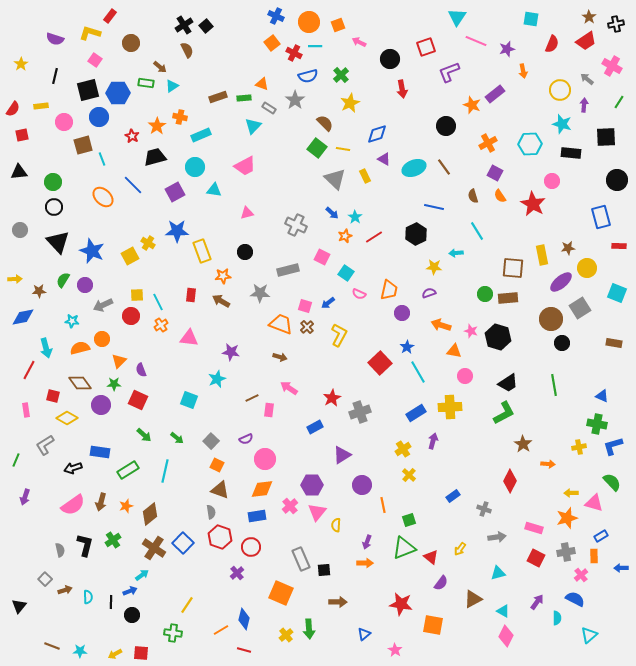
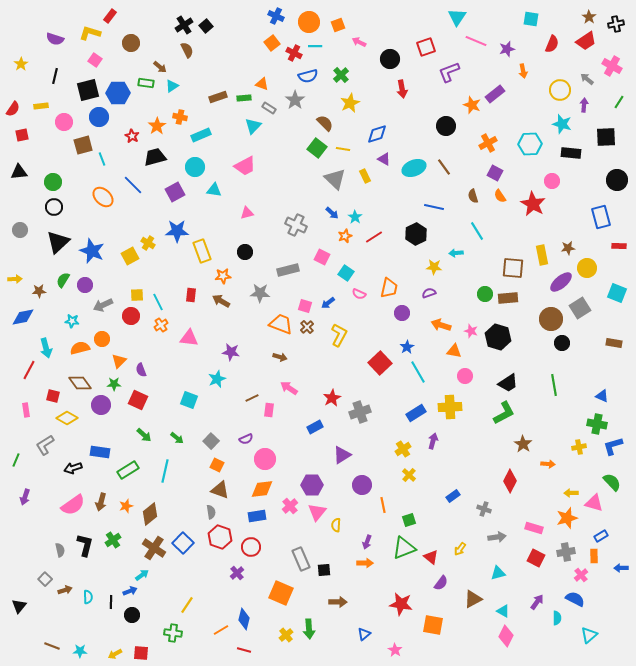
black triangle at (58, 242): rotated 30 degrees clockwise
orange trapezoid at (389, 290): moved 2 px up
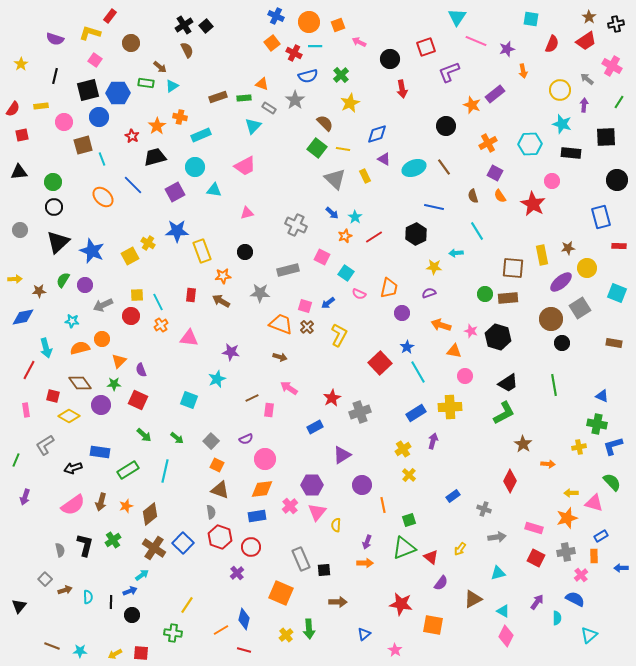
yellow diamond at (67, 418): moved 2 px right, 2 px up
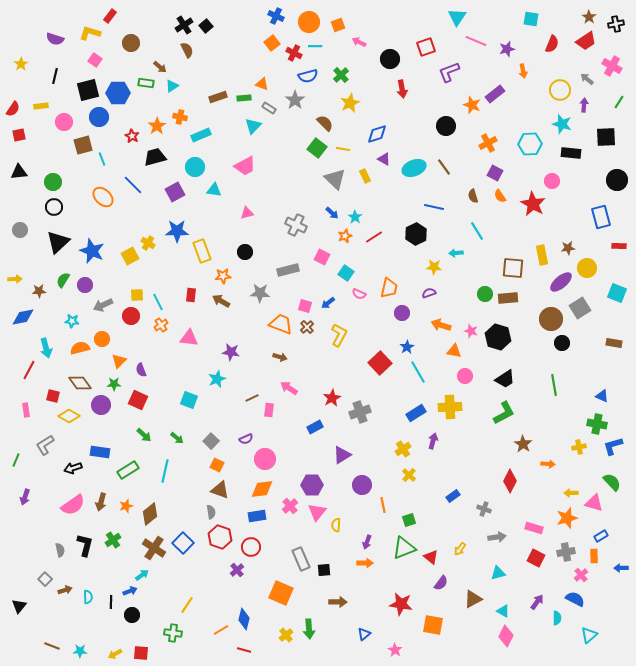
red square at (22, 135): moved 3 px left
black trapezoid at (508, 383): moved 3 px left, 4 px up
purple cross at (237, 573): moved 3 px up
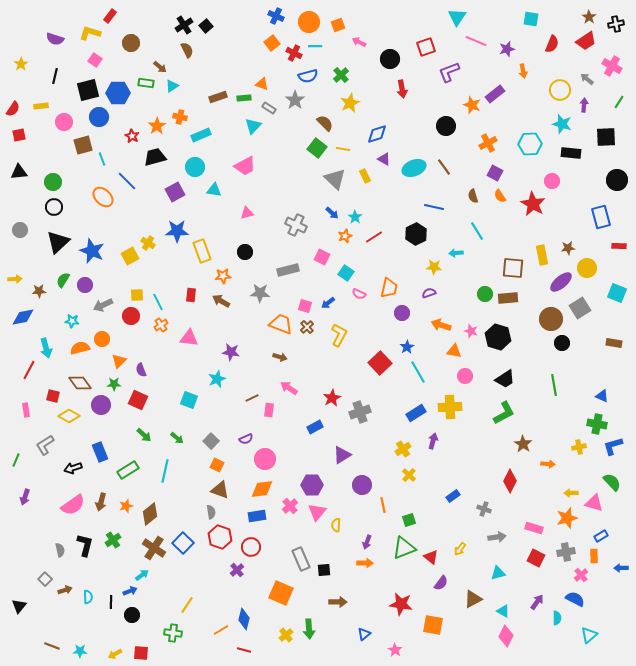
blue line at (133, 185): moved 6 px left, 4 px up
blue rectangle at (100, 452): rotated 60 degrees clockwise
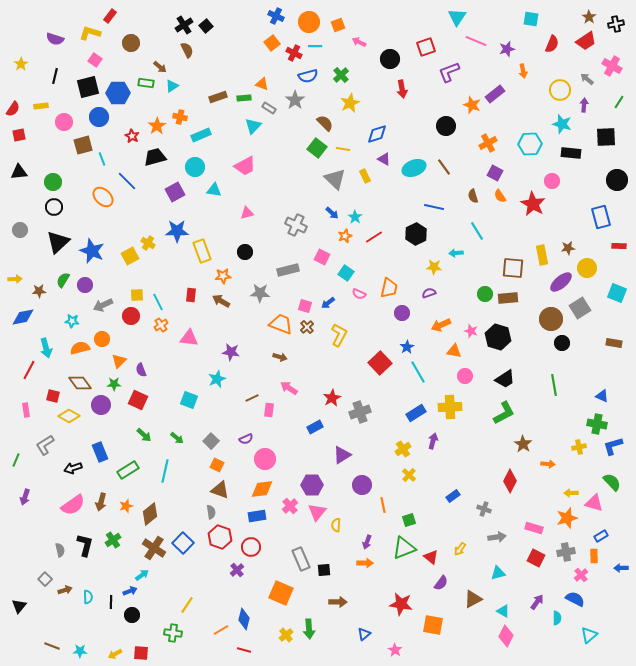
black square at (88, 90): moved 3 px up
orange arrow at (441, 325): rotated 42 degrees counterclockwise
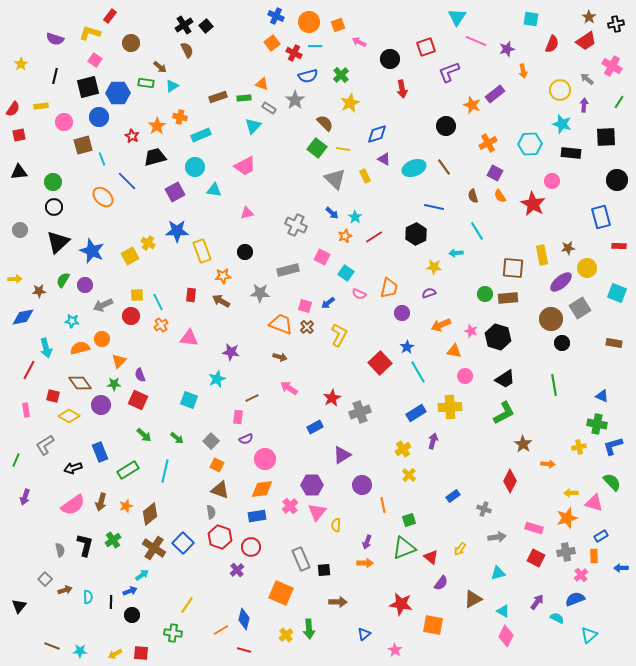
purple semicircle at (141, 370): moved 1 px left, 5 px down
pink rectangle at (269, 410): moved 31 px left, 7 px down
blue semicircle at (575, 599): rotated 48 degrees counterclockwise
cyan semicircle at (557, 618): rotated 64 degrees counterclockwise
